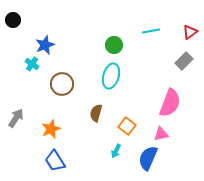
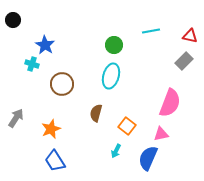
red triangle: moved 4 px down; rotated 49 degrees clockwise
blue star: rotated 18 degrees counterclockwise
cyan cross: rotated 16 degrees counterclockwise
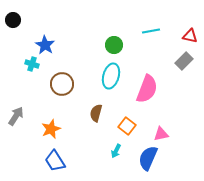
pink semicircle: moved 23 px left, 14 px up
gray arrow: moved 2 px up
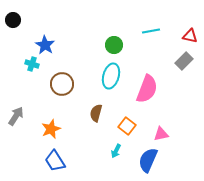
blue semicircle: moved 2 px down
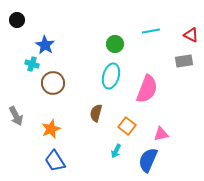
black circle: moved 4 px right
red triangle: moved 1 px right, 1 px up; rotated 14 degrees clockwise
green circle: moved 1 px right, 1 px up
gray rectangle: rotated 36 degrees clockwise
brown circle: moved 9 px left, 1 px up
gray arrow: rotated 120 degrees clockwise
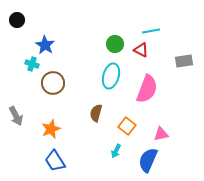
red triangle: moved 50 px left, 15 px down
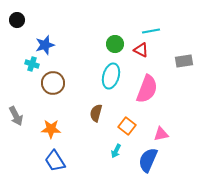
blue star: rotated 24 degrees clockwise
orange star: rotated 24 degrees clockwise
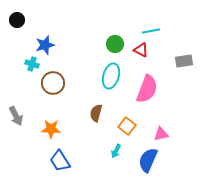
blue trapezoid: moved 5 px right
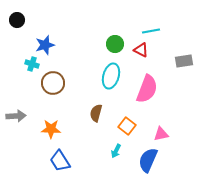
gray arrow: rotated 66 degrees counterclockwise
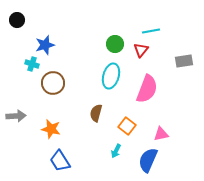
red triangle: rotated 42 degrees clockwise
orange star: rotated 12 degrees clockwise
